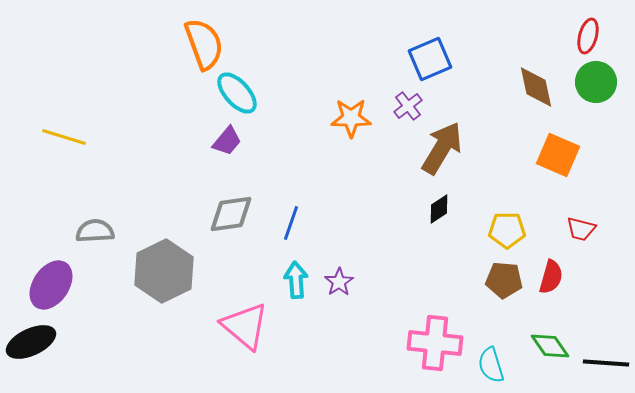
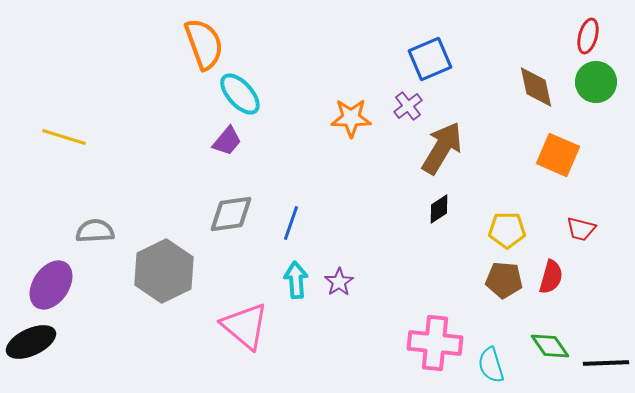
cyan ellipse: moved 3 px right, 1 px down
black line: rotated 6 degrees counterclockwise
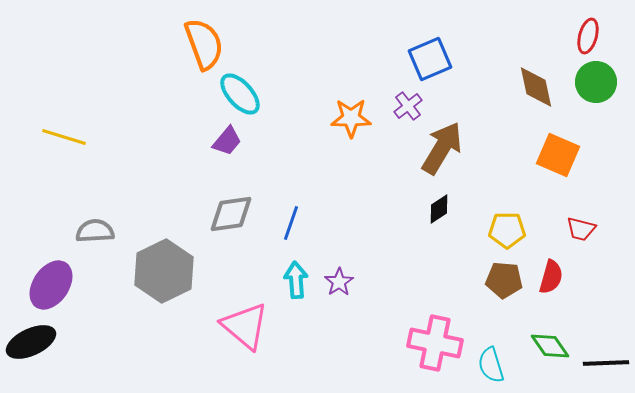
pink cross: rotated 6 degrees clockwise
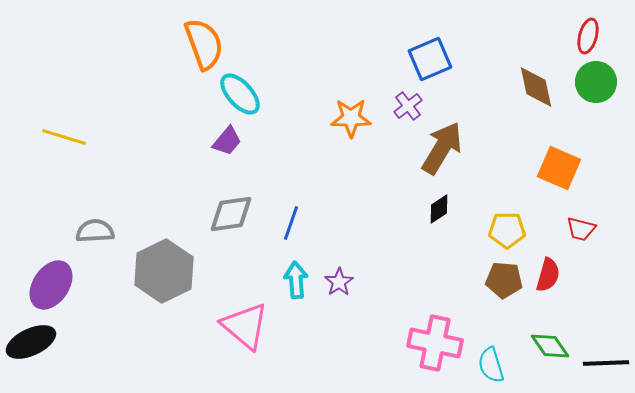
orange square: moved 1 px right, 13 px down
red semicircle: moved 3 px left, 2 px up
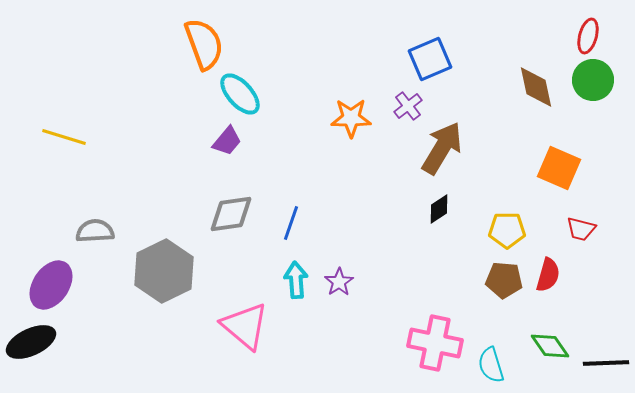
green circle: moved 3 px left, 2 px up
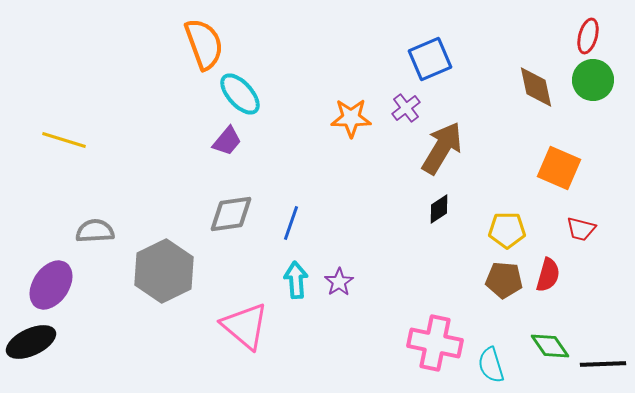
purple cross: moved 2 px left, 2 px down
yellow line: moved 3 px down
black line: moved 3 px left, 1 px down
